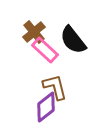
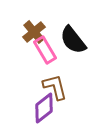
pink rectangle: rotated 16 degrees clockwise
purple diamond: moved 2 px left, 1 px down
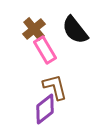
brown cross: moved 3 px up
black semicircle: moved 2 px right, 10 px up
purple diamond: moved 1 px right, 1 px down
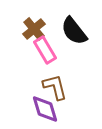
black semicircle: moved 1 px left, 1 px down
purple diamond: rotated 68 degrees counterclockwise
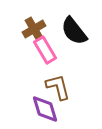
brown cross: rotated 10 degrees clockwise
brown L-shape: moved 3 px right
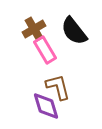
purple diamond: moved 1 px right, 3 px up
